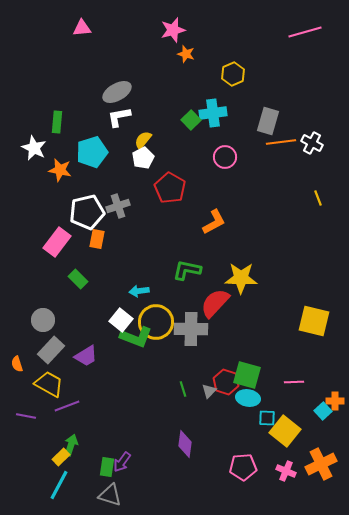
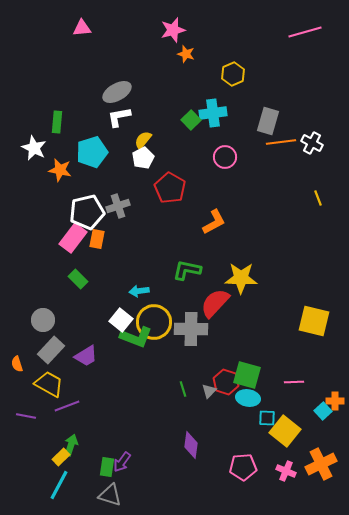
pink rectangle at (57, 242): moved 16 px right, 4 px up
yellow circle at (156, 322): moved 2 px left
purple diamond at (185, 444): moved 6 px right, 1 px down
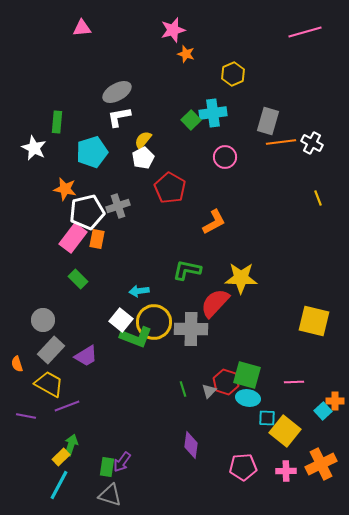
orange star at (60, 170): moved 5 px right, 19 px down
pink cross at (286, 471): rotated 24 degrees counterclockwise
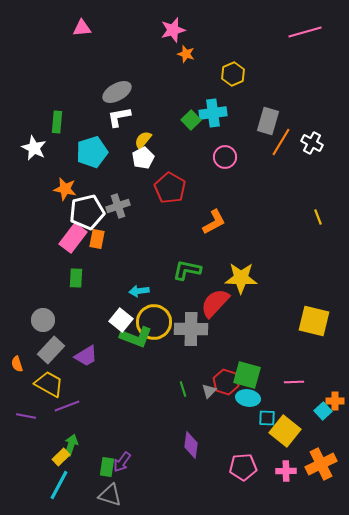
orange line at (281, 142): rotated 52 degrees counterclockwise
yellow line at (318, 198): moved 19 px down
green rectangle at (78, 279): moved 2 px left, 1 px up; rotated 48 degrees clockwise
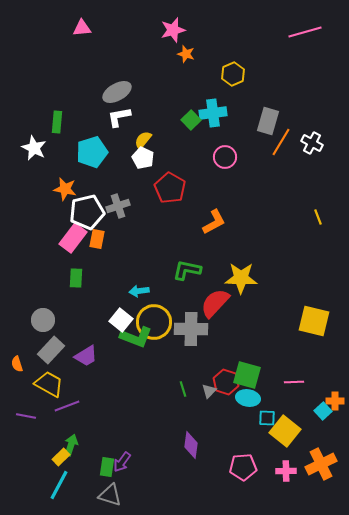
white pentagon at (143, 158): rotated 20 degrees counterclockwise
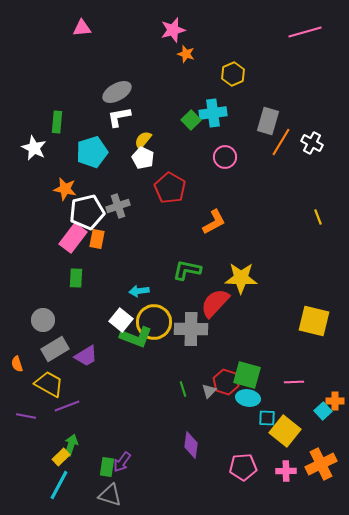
gray rectangle at (51, 350): moved 4 px right, 1 px up; rotated 16 degrees clockwise
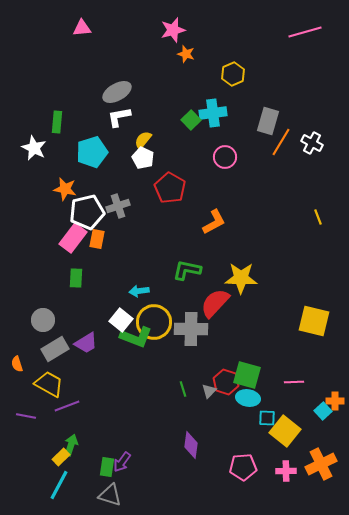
purple trapezoid at (86, 356): moved 13 px up
